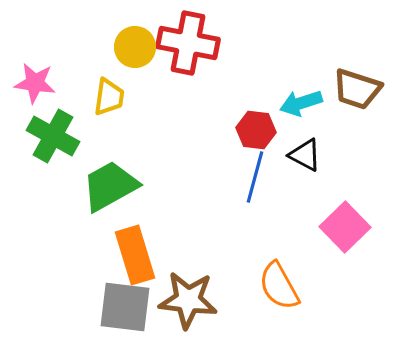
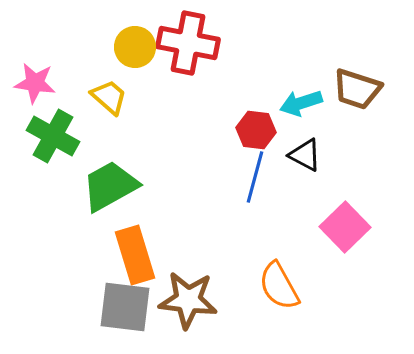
yellow trapezoid: rotated 57 degrees counterclockwise
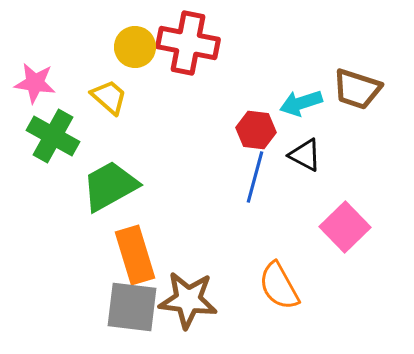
gray square: moved 7 px right
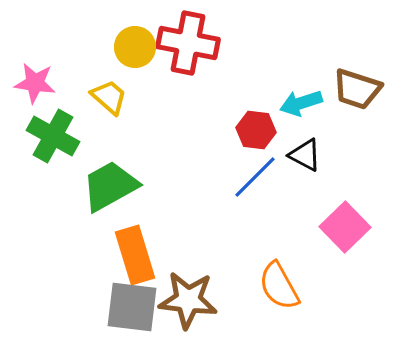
blue line: rotated 30 degrees clockwise
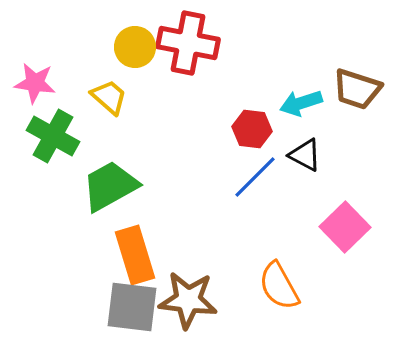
red hexagon: moved 4 px left, 1 px up
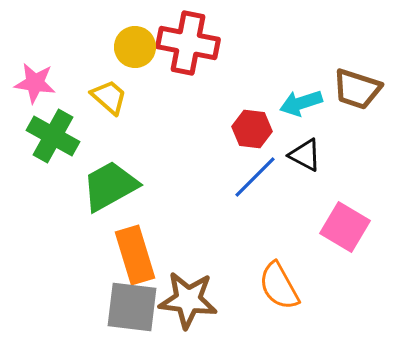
pink square: rotated 15 degrees counterclockwise
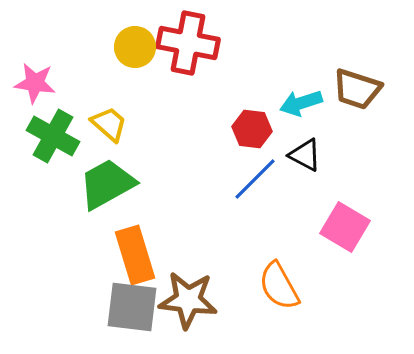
yellow trapezoid: moved 27 px down
blue line: moved 2 px down
green trapezoid: moved 3 px left, 2 px up
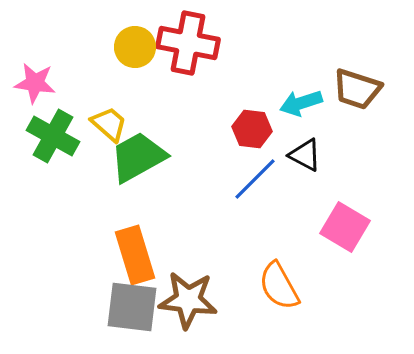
green trapezoid: moved 31 px right, 27 px up
